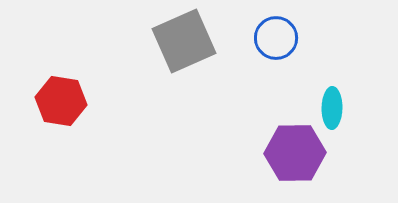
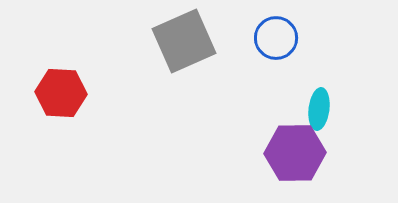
red hexagon: moved 8 px up; rotated 6 degrees counterclockwise
cyan ellipse: moved 13 px left, 1 px down; rotated 6 degrees clockwise
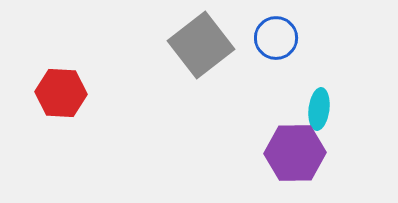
gray square: moved 17 px right, 4 px down; rotated 14 degrees counterclockwise
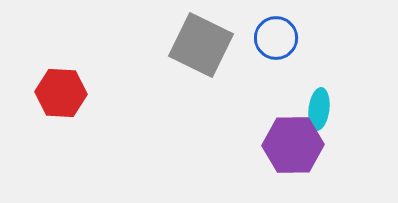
gray square: rotated 26 degrees counterclockwise
purple hexagon: moved 2 px left, 8 px up
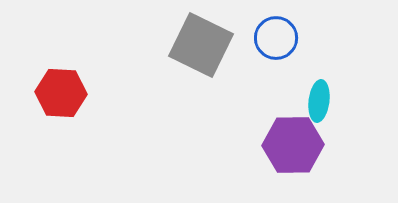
cyan ellipse: moved 8 px up
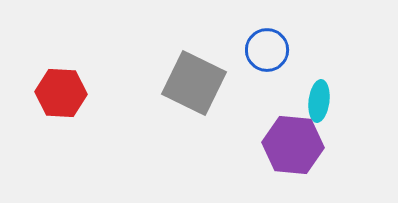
blue circle: moved 9 px left, 12 px down
gray square: moved 7 px left, 38 px down
purple hexagon: rotated 6 degrees clockwise
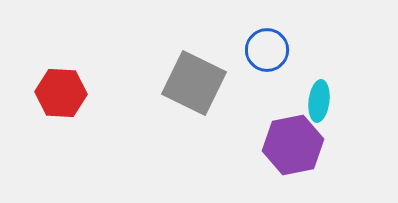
purple hexagon: rotated 16 degrees counterclockwise
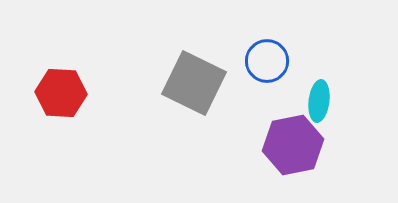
blue circle: moved 11 px down
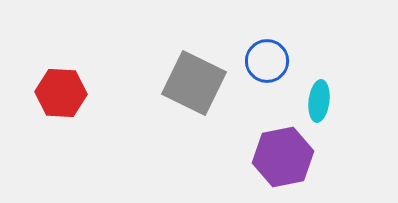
purple hexagon: moved 10 px left, 12 px down
